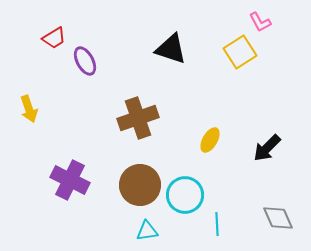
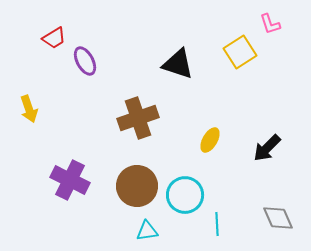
pink L-shape: moved 10 px right, 2 px down; rotated 10 degrees clockwise
black triangle: moved 7 px right, 15 px down
brown circle: moved 3 px left, 1 px down
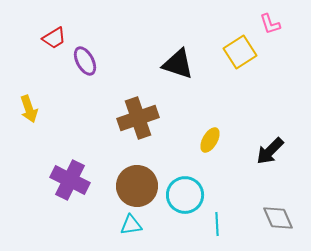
black arrow: moved 3 px right, 3 px down
cyan triangle: moved 16 px left, 6 px up
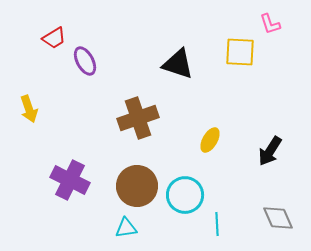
yellow square: rotated 36 degrees clockwise
black arrow: rotated 12 degrees counterclockwise
cyan triangle: moved 5 px left, 3 px down
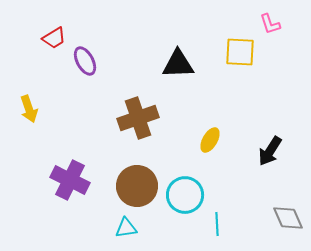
black triangle: rotated 20 degrees counterclockwise
gray diamond: moved 10 px right
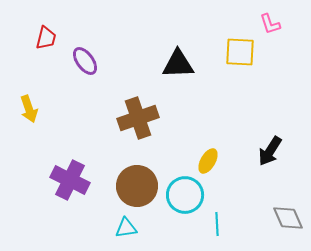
red trapezoid: moved 8 px left; rotated 45 degrees counterclockwise
purple ellipse: rotated 8 degrees counterclockwise
yellow ellipse: moved 2 px left, 21 px down
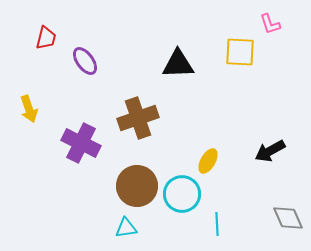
black arrow: rotated 28 degrees clockwise
purple cross: moved 11 px right, 37 px up
cyan circle: moved 3 px left, 1 px up
